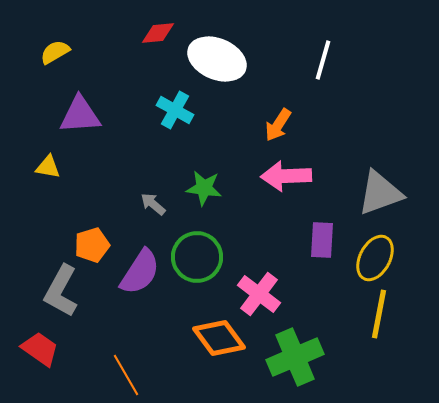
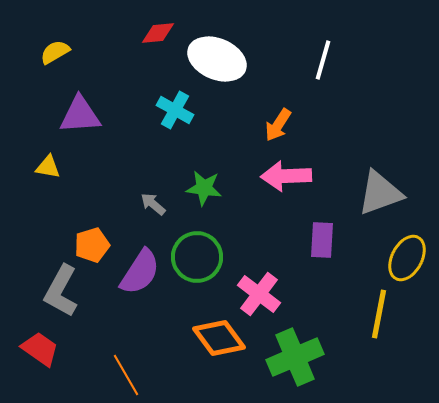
yellow ellipse: moved 32 px right
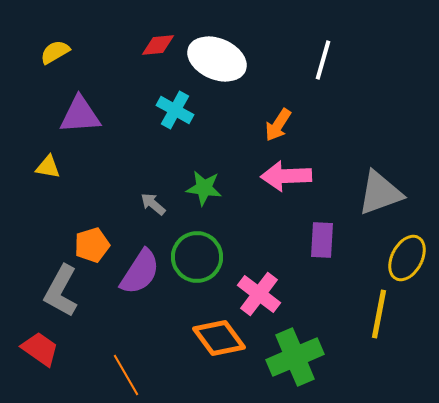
red diamond: moved 12 px down
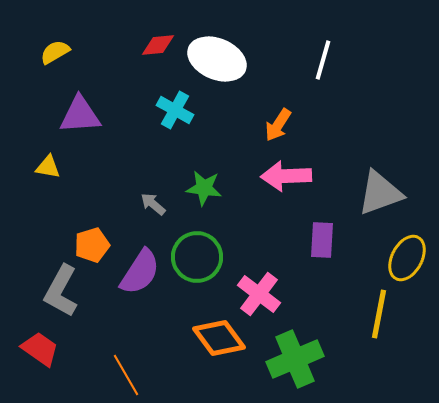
green cross: moved 2 px down
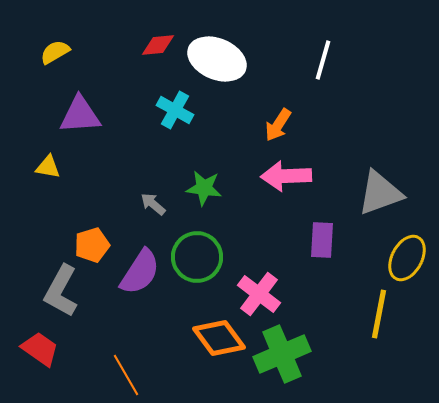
green cross: moved 13 px left, 5 px up
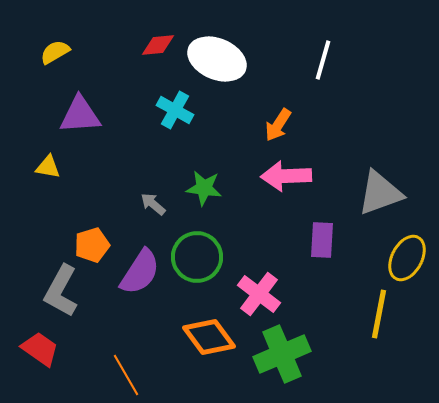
orange diamond: moved 10 px left, 1 px up
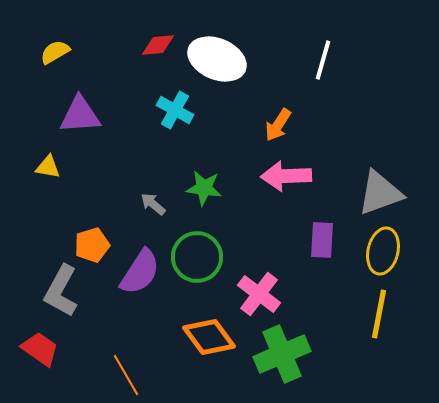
yellow ellipse: moved 24 px left, 7 px up; rotated 15 degrees counterclockwise
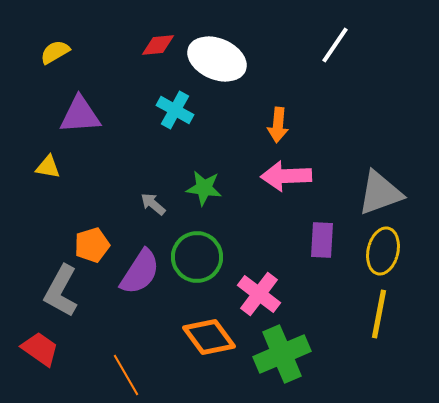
white line: moved 12 px right, 15 px up; rotated 18 degrees clockwise
orange arrow: rotated 28 degrees counterclockwise
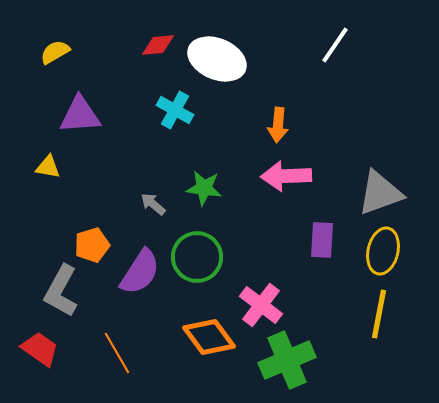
pink cross: moved 2 px right, 11 px down
green cross: moved 5 px right, 6 px down
orange line: moved 9 px left, 22 px up
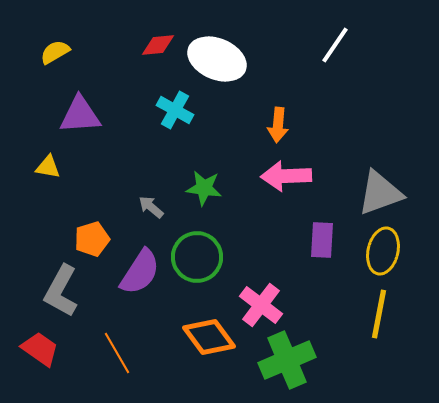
gray arrow: moved 2 px left, 3 px down
orange pentagon: moved 6 px up
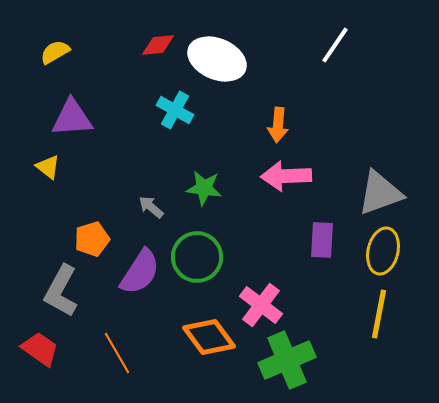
purple triangle: moved 8 px left, 3 px down
yellow triangle: rotated 28 degrees clockwise
